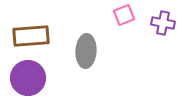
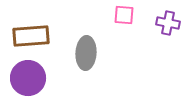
pink square: rotated 25 degrees clockwise
purple cross: moved 5 px right
gray ellipse: moved 2 px down
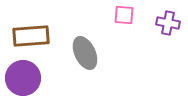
gray ellipse: moved 1 px left; rotated 28 degrees counterclockwise
purple circle: moved 5 px left
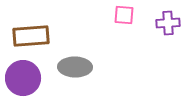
purple cross: rotated 15 degrees counterclockwise
gray ellipse: moved 10 px left, 14 px down; rotated 64 degrees counterclockwise
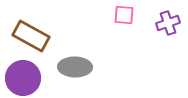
purple cross: rotated 15 degrees counterclockwise
brown rectangle: rotated 33 degrees clockwise
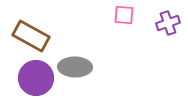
purple circle: moved 13 px right
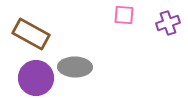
brown rectangle: moved 2 px up
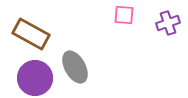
gray ellipse: rotated 60 degrees clockwise
purple circle: moved 1 px left
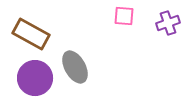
pink square: moved 1 px down
